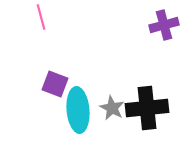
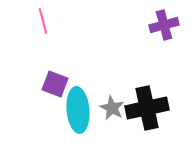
pink line: moved 2 px right, 4 px down
black cross: rotated 6 degrees counterclockwise
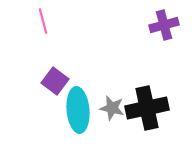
purple square: moved 3 px up; rotated 16 degrees clockwise
gray star: rotated 15 degrees counterclockwise
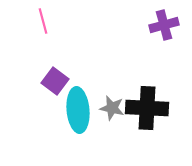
black cross: rotated 15 degrees clockwise
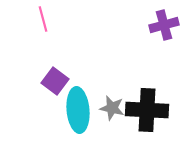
pink line: moved 2 px up
black cross: moved 2 px down
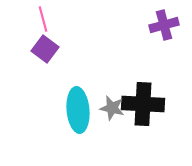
purple square: moved 10 px left, 32 px up
black cross: moved 4 px left, 6 px up
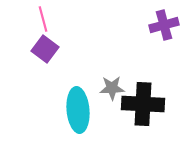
gray star: moved 20 px up; rotated 15 degrees counterclockwise
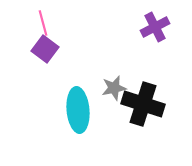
pink line: moved 4 px down
purple cross: moved 9 px left, 2 px down; rotated 12 degrees counterclockwise
gray star: moved 2 px right; rotated 10 degrees counterclockwise
black cross: rotated 15 degrees clockwise
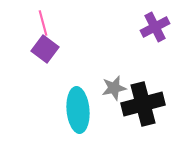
black cross: rotated 33 degrees counterclockwise
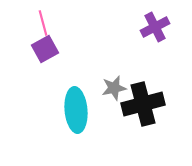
purple square: rotated 24 degrees clockwise
cyan ellipse: moved 2 px left
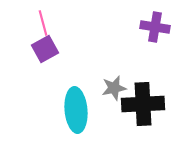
purple cross: rotated 36 degrees clockwise
black cross: rotated 12 degrees clockwise
